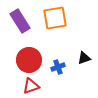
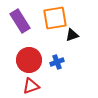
black triangle: moved 12 px left, 23 px up
blue cross: moved 1 px left, 5 px up
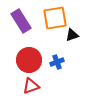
purple rectangle: moved 1 px right
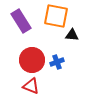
orange square: moved 1 px right, 2 px up; rotated 20 degrees clockwise
black triangle: rotated 24 degrees clockwise
red circle: moved 3 px right
red triangle: rotated 42 degrees clockwise
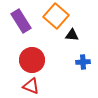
orange square: rotated 30 degrees clockwise
blue cross: moved 26 px right; rotated 16 degrees clockwise
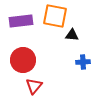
orange square: moved 1 px left; rotated 30 degrees counterclockwise
purple rectangle: rotated 65 degrees counterclockwise
red circle: moved 9 px left
red triangle: moved 3 px right; rotated 48 degrees clockwise
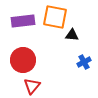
orange square: moved 1 px down
purple rectangle: moved 2 px right
blue cross: moved 1 px right; rotated 24 degrees counterclockwise
red triangle: moved 2 px left
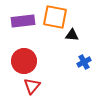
red circle: moved 1 px right, 1 px down
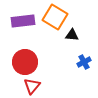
orange square: rotated 20 degrees clockwise
red circle: moved 1 px right, 1 px down
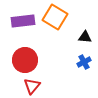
black triangle: moved 13 px right, 2 px down
red circle: moved 2 px up
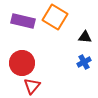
purple rectangle: rotated 20 degrees clockwise
red circle: moved 3 px left, 3 px down
